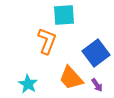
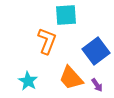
cyan square: moved 2 px right
blue square: moved 2 px up
cyan star: moved 3 px up
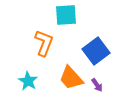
orange L-shape: moved 3 px left, 2 px down
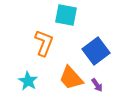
cyan square: rotated 15 degrees clockwise
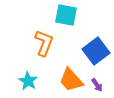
orange trapezoid: moved 2 px down
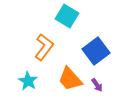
cyan square: moved 1 px right, 1 px down; rotated 20 degrees clockwise
orange L-shape: moved 4 px down; rotated 16 degrees clockwise
orange trapezoid: moved 1 px left, 1 px up
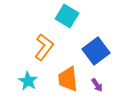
orange trapezoid: moved 2 px left; rotated 36 degrees clockwise
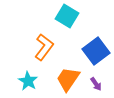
orange trapezoid: rotated 40 degrees clockwise
purple arrow: moved 1 px left, 1 px up
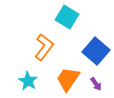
cyan square: moved 1 px down
blue square: rotated 12 degrees counterclockwise
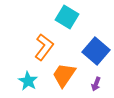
orange trapezoid: moved 4 px left, 4 px up
purple arrow: rotated 56 degrees clockwise
